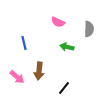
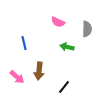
gray semicircle: moved 2 px left
black line: moved 1 px up
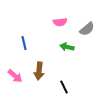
pink semicircle: moved 2 px right; rotated 32 degrees counterclockwise
gray semicircle: rotated 49 degrees clockwise
pink arrow: moved 2 px left, 1 px up
black line: rotated 64 degrees counterclockwise
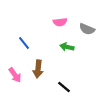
gray semicircle: rotated 63 degrees clockwise
blue line: rotated 24 degrees counterclockwise
brown arrow: moved 1 px left, 2 px up
pink arrow: moved 1 px up; rotated 14 degrees clockwise
black line: rotated 24 degrees counterclockwise
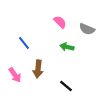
pink semicircle: rotated 128 degrees counterclockwise
black line: moved 2 px right, 1 px up
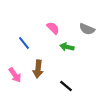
pink semicircle: moved 7 px left, 6 px down
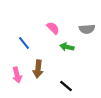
gray semicircle: rotated 28 degrees counterclockwise
pink arrow: moved 2 px right; rotated 21 degrees clockwise
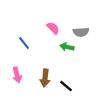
gray semicircle: moved 6 px left, 3 px down
brown arrow: moved 7 px right, 9 px down
